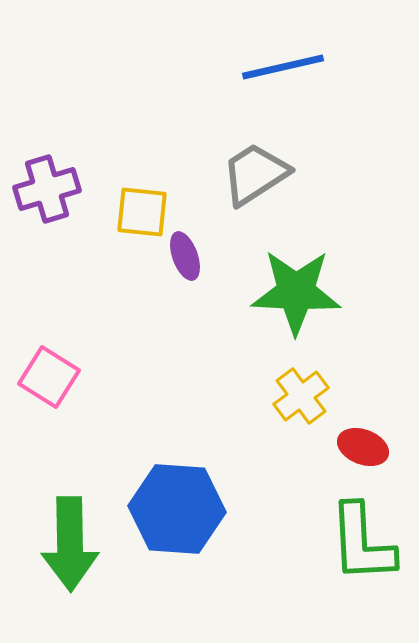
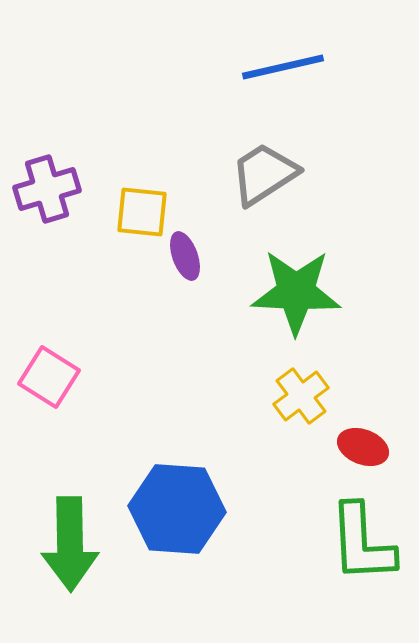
gray trapezoid: moved 9 px right
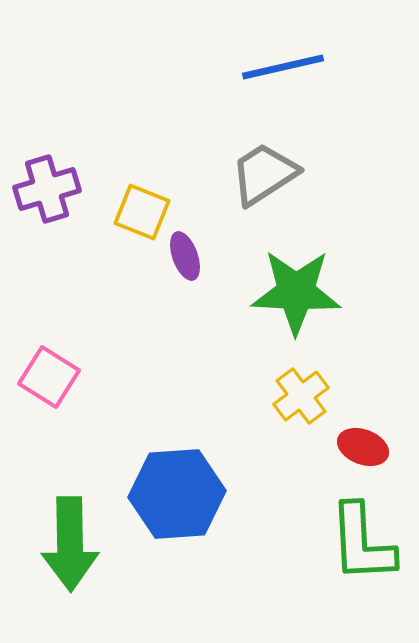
yellow square: rotated 16 degrees clockwise
blue hexagon: moved 15 px up; rotated 8 degrees counterclockwise
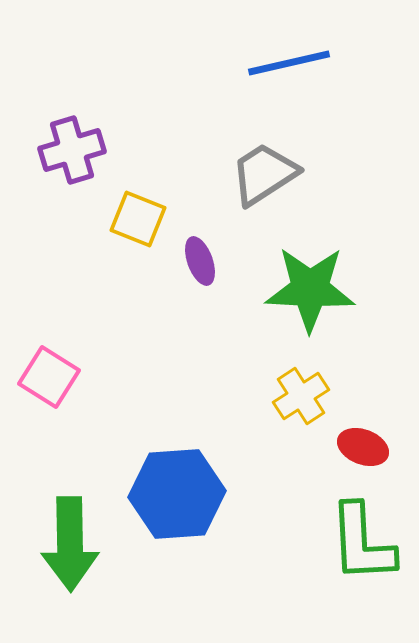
blue line: moved 6 px right, 4 px up
purple cross: moved 25 px right, 39 px up
yellow square: moved 4 px left, 7 px down
purple ellipse: moved 15 px right, 5 px down
green star: moved 14 px right, 3 px up
yellow cross: rotated 4 degrees clockwise
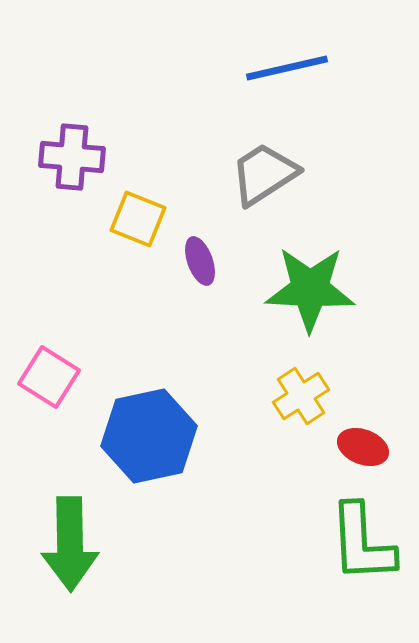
blue line: moved 2 px left, 5 px down
purple cross: moved 7 px down; rotated 22 degrees clockwise
blue hexagon: moved 28 px left, 58 px up; rotated 8 degrees counterclockwise
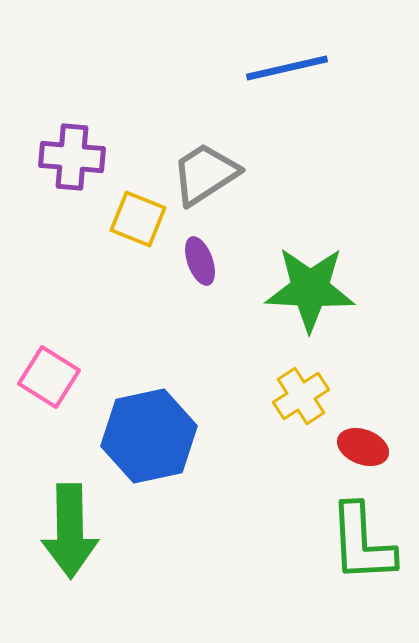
gray trapezoid: moved 59 px left
green arrow: moved 13 px up
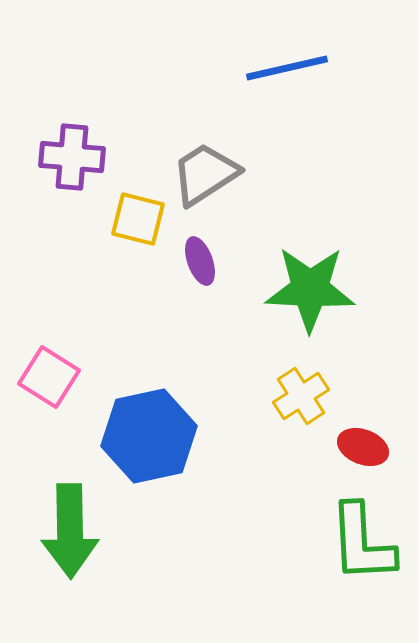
yellow square: rotated 8 degrees counterclockwise
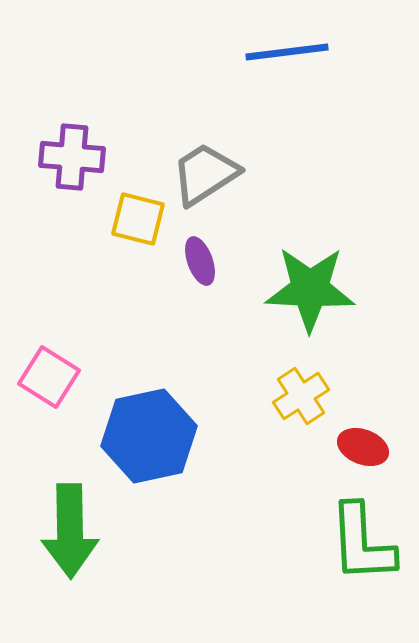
blue line: moved 16 px up; rotated 6 degrees clockwise
